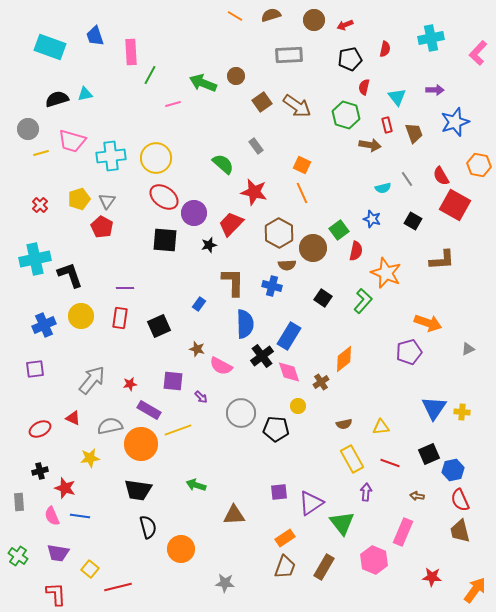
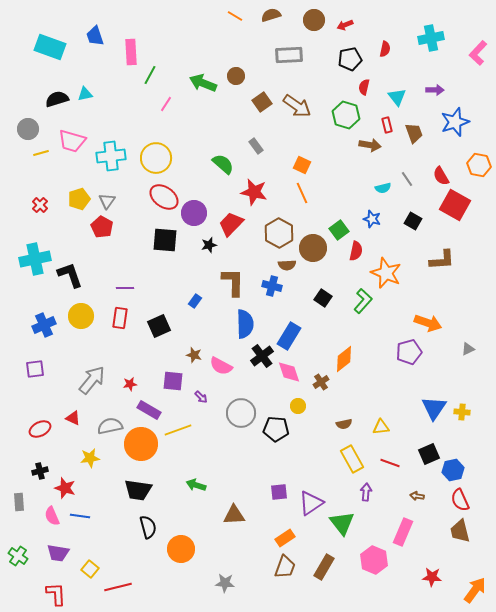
pink line at (173, 104): moved 7 px left; rotated 42 degrees counterclockwise
blue rectangle at (199, 304): moved 4 px left, 3 px up
brown star at (197, 349): moved 3 px left, 6 px down
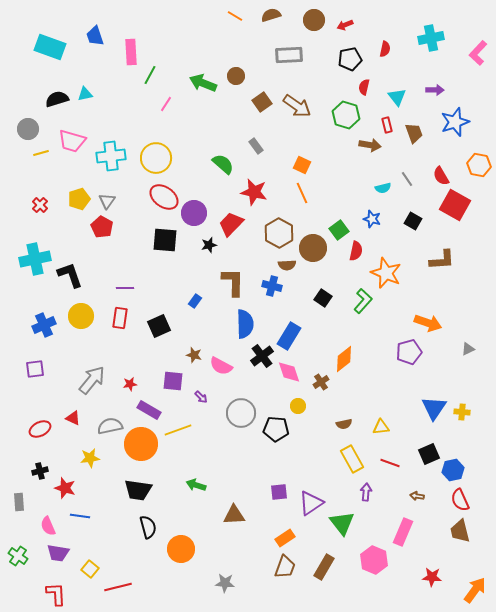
pink semicircle at (52, 516): moved 4 px left, 10 px down
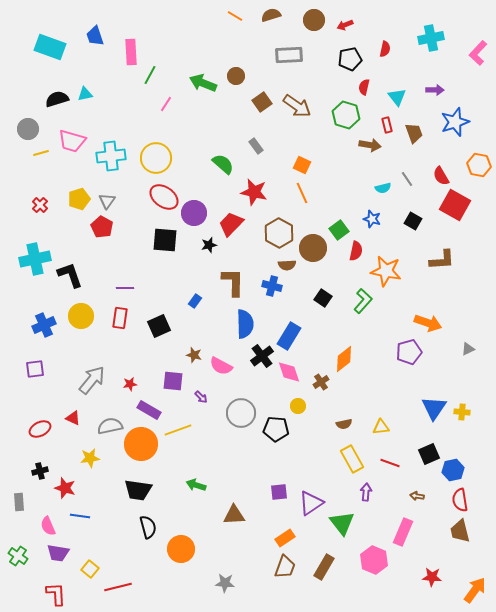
orange star at (386, 273): moved 2 px up; rotated 12 degrees counterclockwise
red semicircle at (460, 500): rotated 15 degrees clockwise
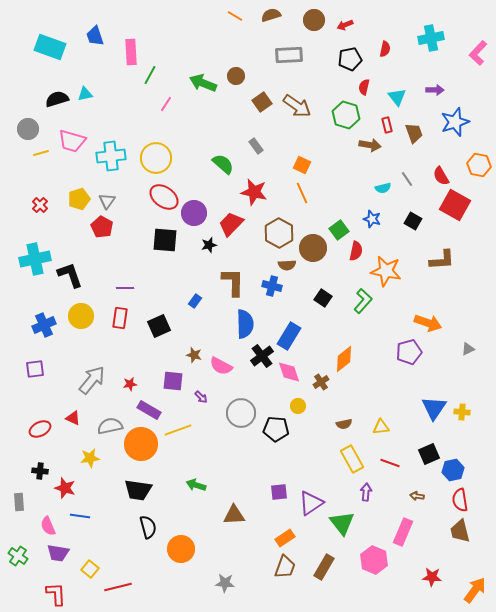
black cross at (40, 471): rotated 21 degrees clockwise
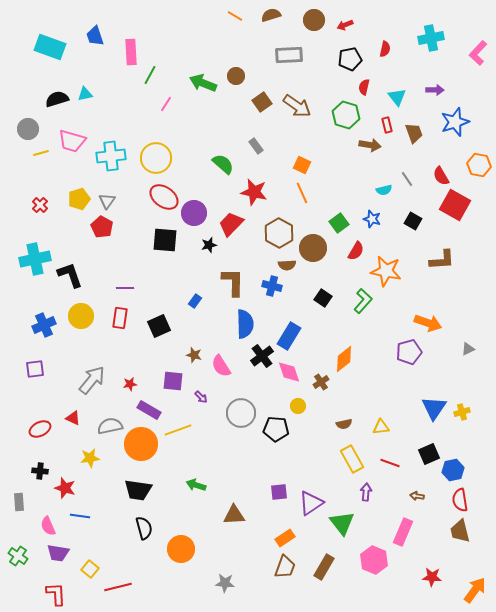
cyan semicircle at (383, 188): moved 1 px right, 2 px down
green square at (339, 230): moved 7 px up
red semicircle at (356, 251): rotated 18 degrees clockwise
pink semicircle at (221, 366): rotated 30 degrees clockwise
yellow cross at (462, 412): rotated 21 degrees counterclockwise
black semicircle at (148, 527): moved 4 px left, 1 px down
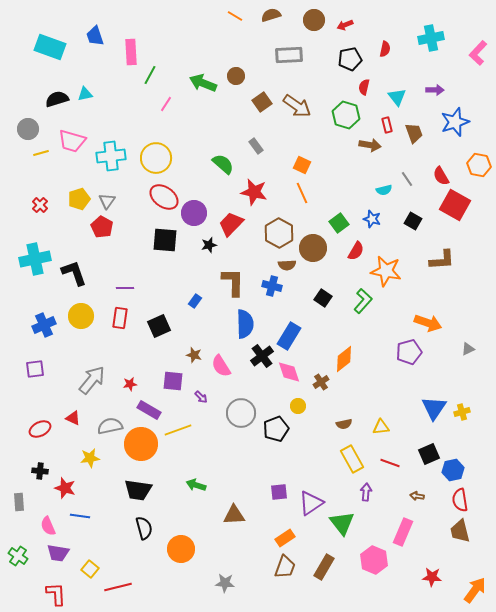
black L-shape at (70, 275): moved 4 px right, 2 px up
black pentagon at (276, 429): rotated 25 degrees counterclockwise
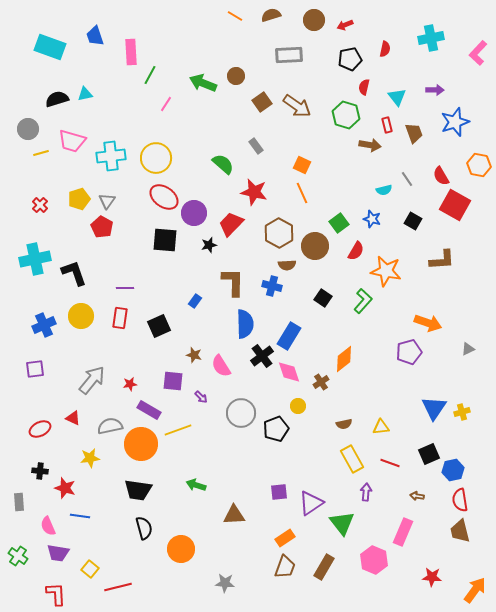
brown circle at (313, 248): moved 2 px right, 2 px up
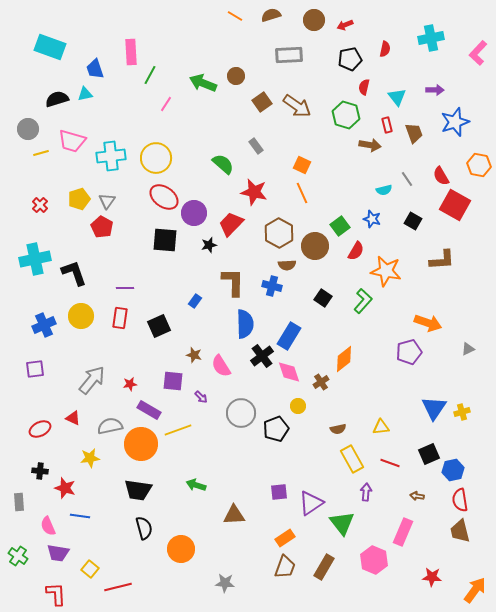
blue trapezoid at (95, 36): moved 33 px down
green square at (339, 223): moved 1 px right, 3 px down
brown semicircle at (344, 424): moved 6 px left, 5 px down
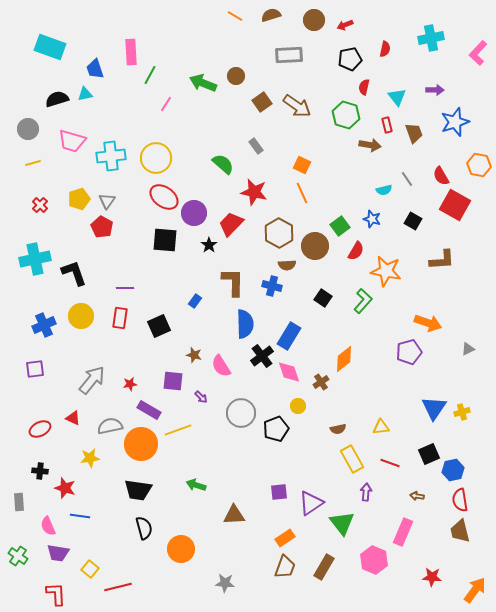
yellow line at (41, 153): moved 8 px left, 10 px down
black star at (209, 245): rotated 21 degrees counterclockwise
